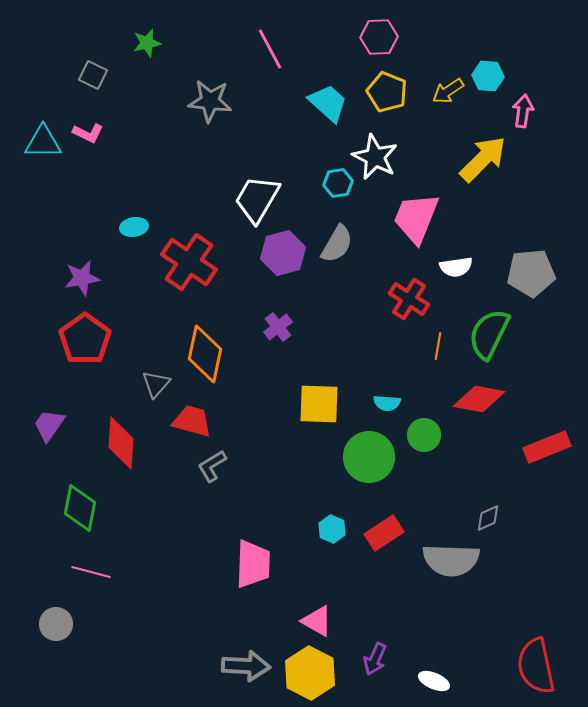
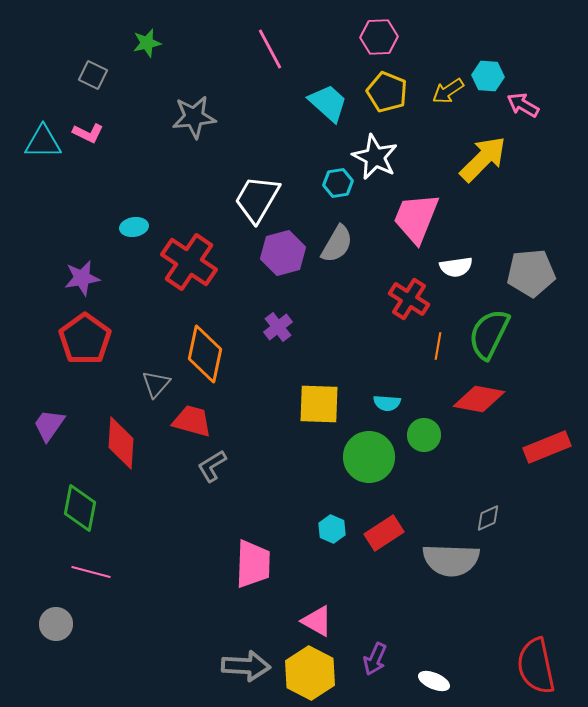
gray star at (210, 101): moved 16 px left, 16 px down; rotated 12 degrees counterclockwise
pink arrow at (523, 111): moved 6 px up; rotated 68 degrees counterclockwise
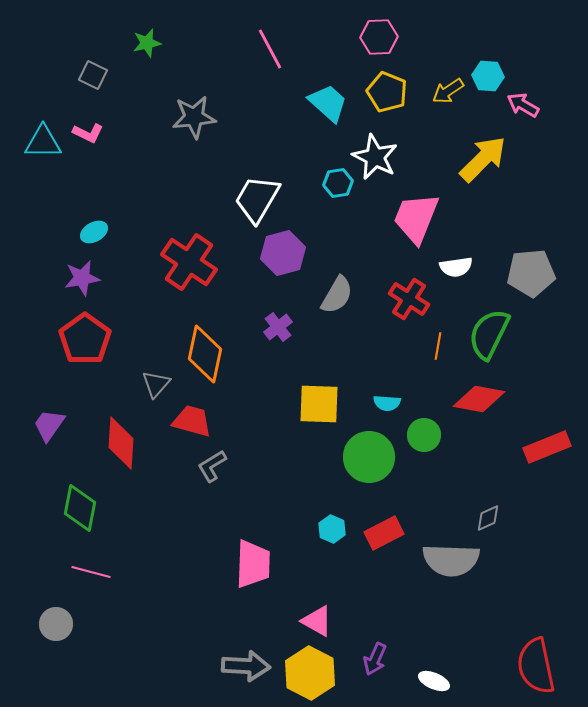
cyan ellipse at (134, 227): moved 40 px left, 5 px down; rotated 20 degrees counterclockwise
gray semicircle at (337, 244): moved 51 px down
red rectangle at (384, 533): rotated 6 degrees clockwise
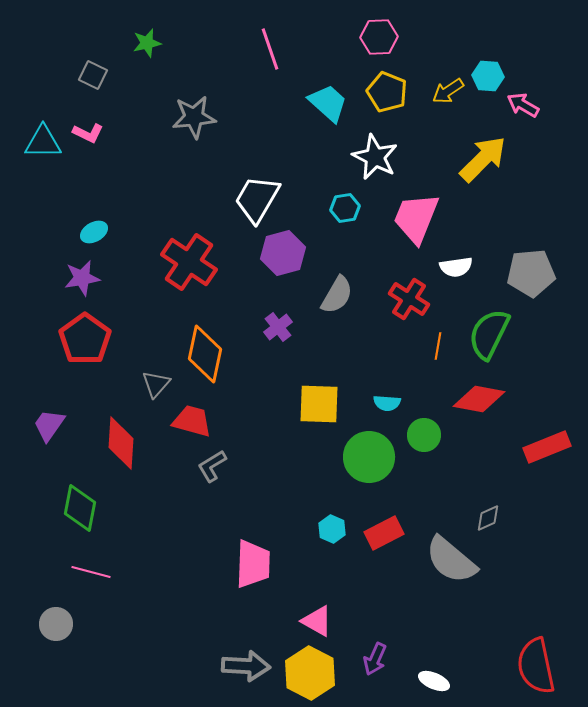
pink line at (270, 49): rotated 9 degrees clockwise
cyan hexagon at (338, 183): moved 7 px right, 25 px down
gray semicircle at (451, 560): rotated 38 degrees clockwise
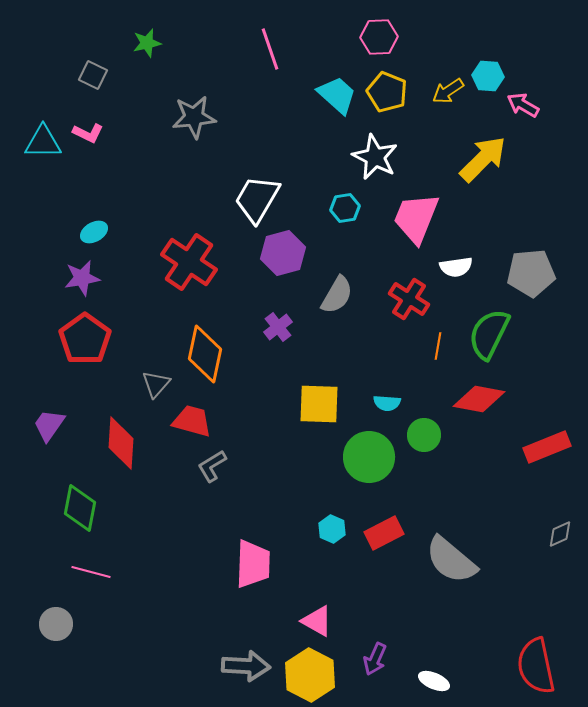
cyan trapezoid at (328, 103): moved 9 px right, 8 px up
gray diamond at (488, 518): moved 72 px right, 16 px down
yellow hexagon at (310, 673): moved 2 px down
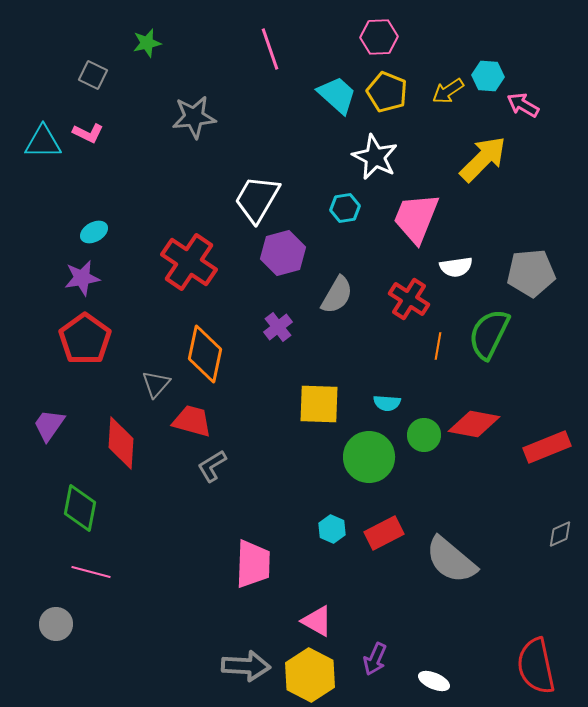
red diamond at (479, 399): moved 5 px left, 25 px down
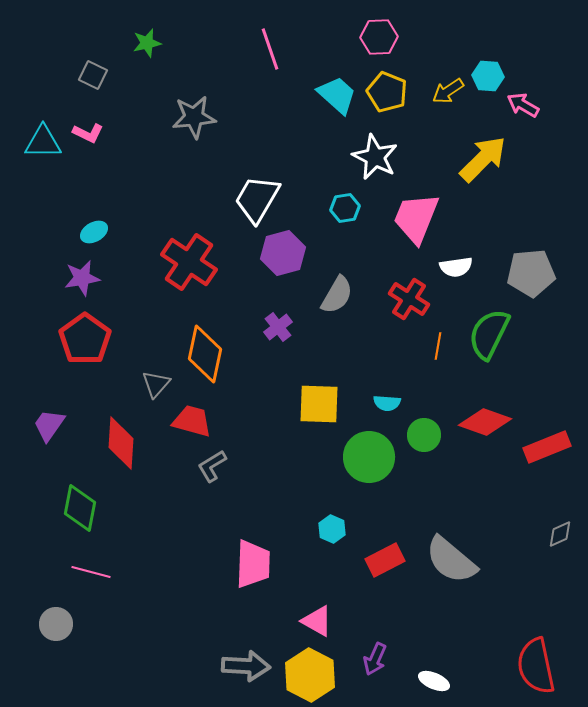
red diamond at (474, 424): moved 11 px right, 2 px up; rotated 9 degrees clockwise
red rectangle at (384, 533): moved 1 px right, 27 px down
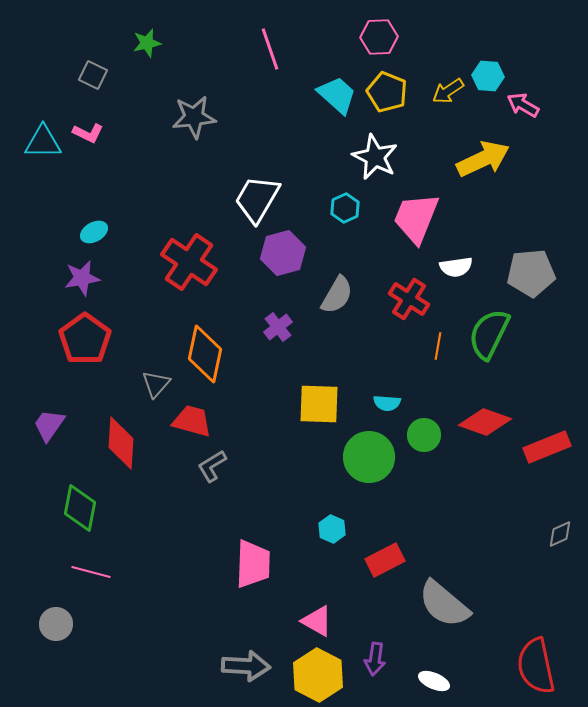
yellow arrow at (483, 159): rotated 20 degrees clockwise
cyan hexagon at (345, 208): rotated 16 degrees counterclockwise
gray semicircle at (451, 560): moved 7 px left, 44 px down
purple arrow at (375, 659): rotated 16 degrees counterclockwise
yellow hexagon at (310, 675): moved 8 px right
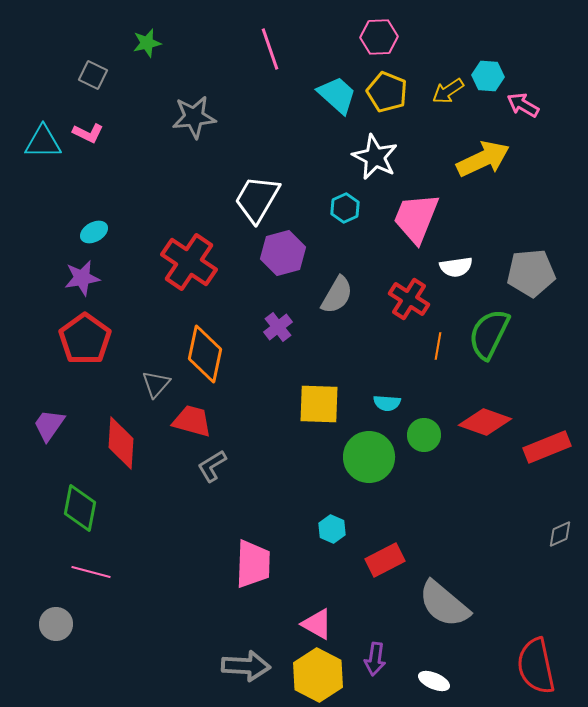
pink triangle at (317, 621): moved 3 px down
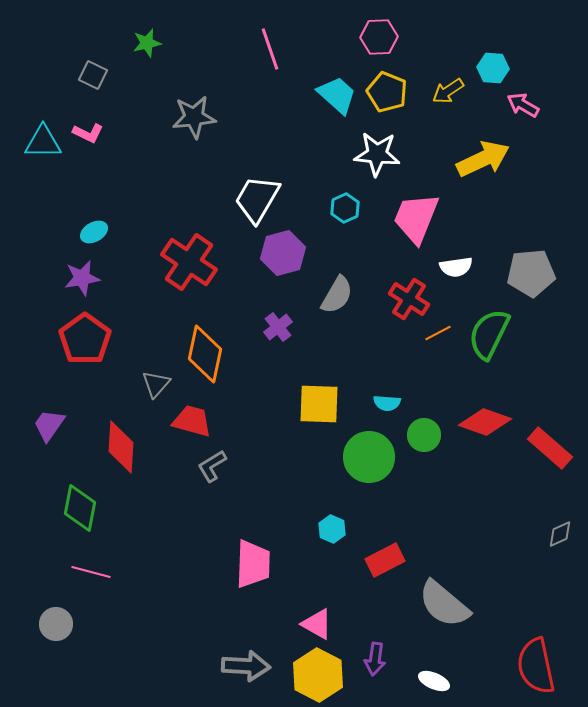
cyan hexagon at (488, 76): moved 5 px right, 8 px up
white star at (375, 157): moved 2 px right, 3 px up; rotated 21 degrees counterclockwise
orange line at (438, 346): moved 13 px up; rotated 52 degrees clockwise
red diamond at (121, 443): moved 4 px down
red rectangle at (547, 447): moved 3 px right, 1 px down; rotated 63 degrees clockwise
